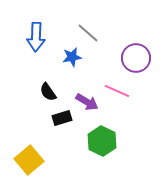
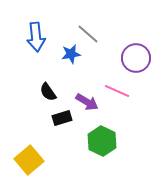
gray line: moved 1 px down
blue arrow: rotated 8 degrees counterclockwise
blue star: moved 1 px left, 3 px up
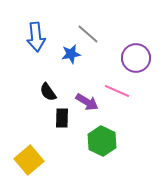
black rectangle: rotated 72 degrees counterclockwise
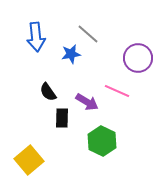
purple circle: moved 2 px right
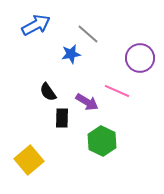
blue arrow: moved 12 px up; rotated 112 degrees counterclockwise
purple circle: moved 2 px right
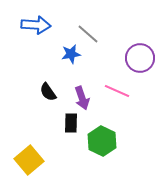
blue arrow: rotated 32 degrees clockwise
purple arrow: moved 5 px left, 4 px up; rotated 40 degrees clockwise
black rectangle: moved 9 px right, 5 px down
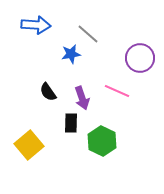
yellow square: moved 15 px up
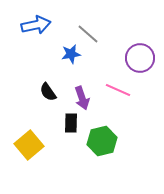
blue arrow: rotated 16 degrees counterclockwise
pink line: moved 1 px right, 1 px up
green hexagon: rotated 20 degrees clockwise
